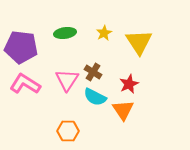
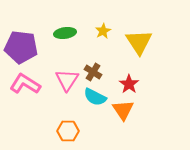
yellow star: moved 1 px left, 2 px up
red star: rotated 12 degrees counterclockwise
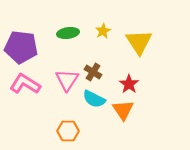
green ellipse: moved 3 px right
cyan semicircle: moved 1 px left, 2 px down
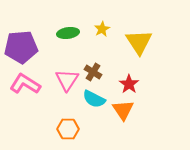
yellow star: moved 1 px left, 2 px up
purple pentagon: rotated 12 degrees counterclockwise
orange hexagon: moved 2 px up
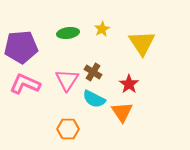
yellow triangle: moved 3 px right, 1 px down
pink L-shape: rotated 8 degrees counterclockwise
orange triangle: moved 1 px left, 2 px down
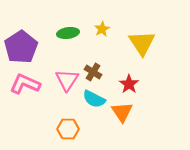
purple pentagon: rotated 28 degrees counterclockwise
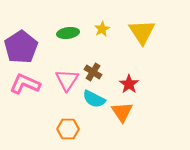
yellow triangle: moved 11 px up
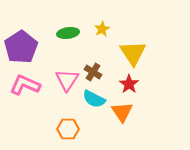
yellow triangle: moved 9 px left, 21 px down
pink L-shape: moved 1 px down
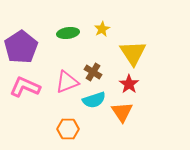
pink triangle: moved 2 px down; rotated 35 degrees clockwise
pink L-shape: moved 2 px down
cyan semicircle: moved 1 px down; rotated 45 degrees counterclockwise
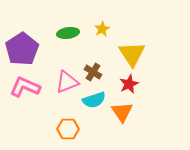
purple pentagon: moved 1 px right, 2 px down
yellow triangle: moved 1 px left, 1 px down
red star: rotated 12 degrees clockwise
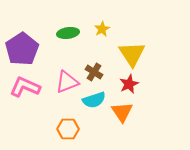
brown cross: moved 1 px right
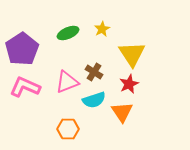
green ellipse: rotated 15 degrees counterclockwise
